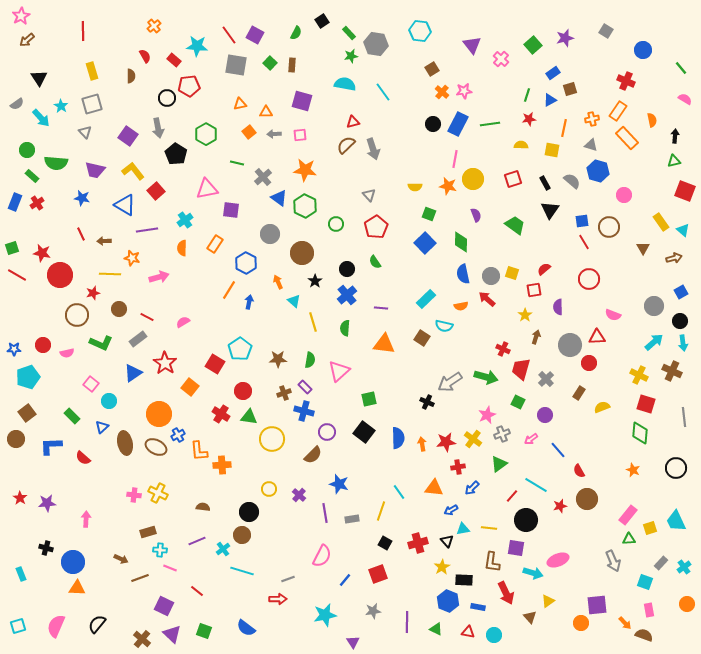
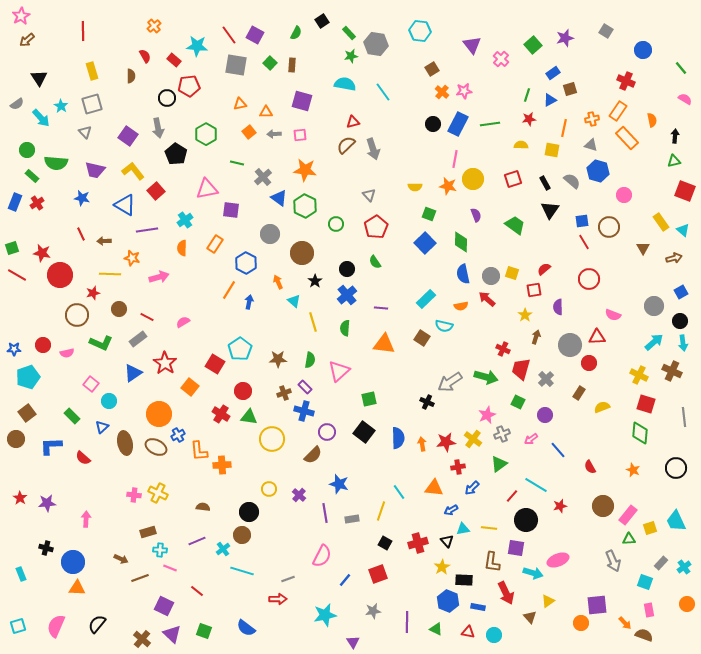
red semicircle at (579, 471): moved 11 px right, 4 px up
brown circle at (587, 499): moved 16 px right, 7 px down
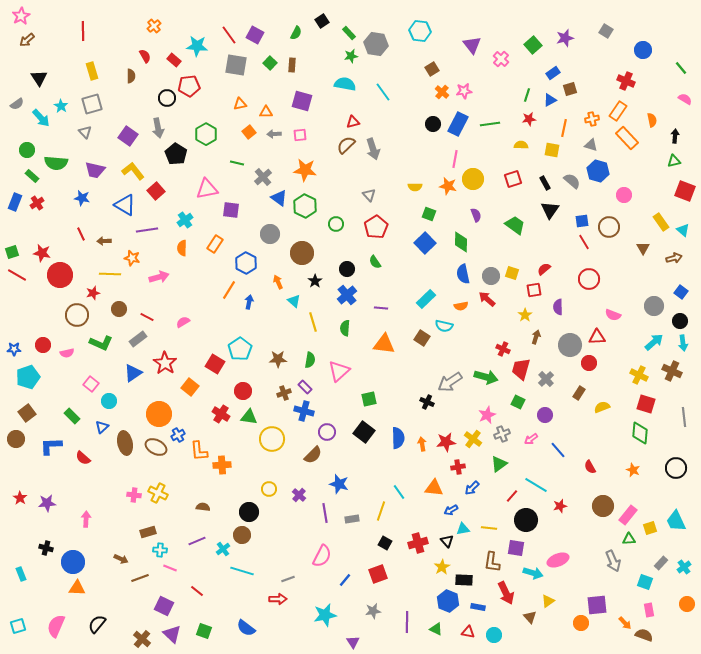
green square at (12, 248): moved 4 px down
blue square at (681, 292): rotated 24 degrees counterclockwise
